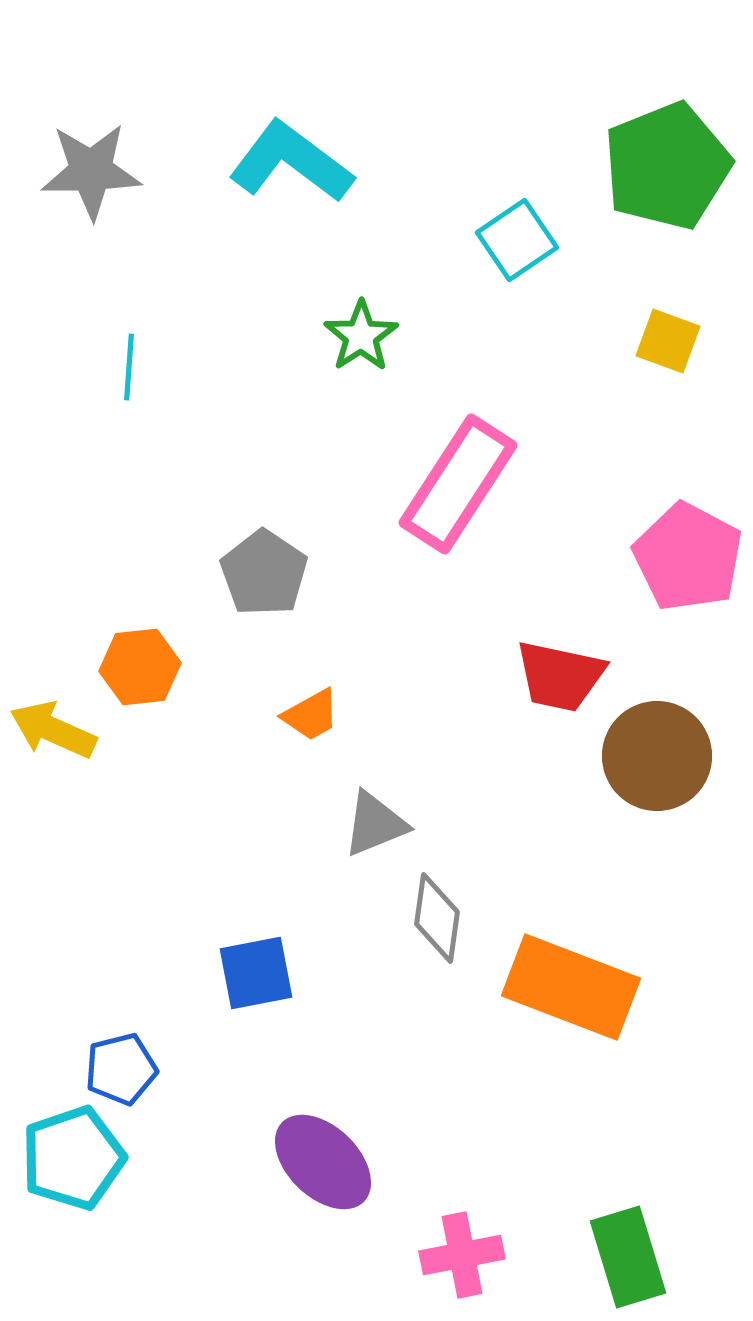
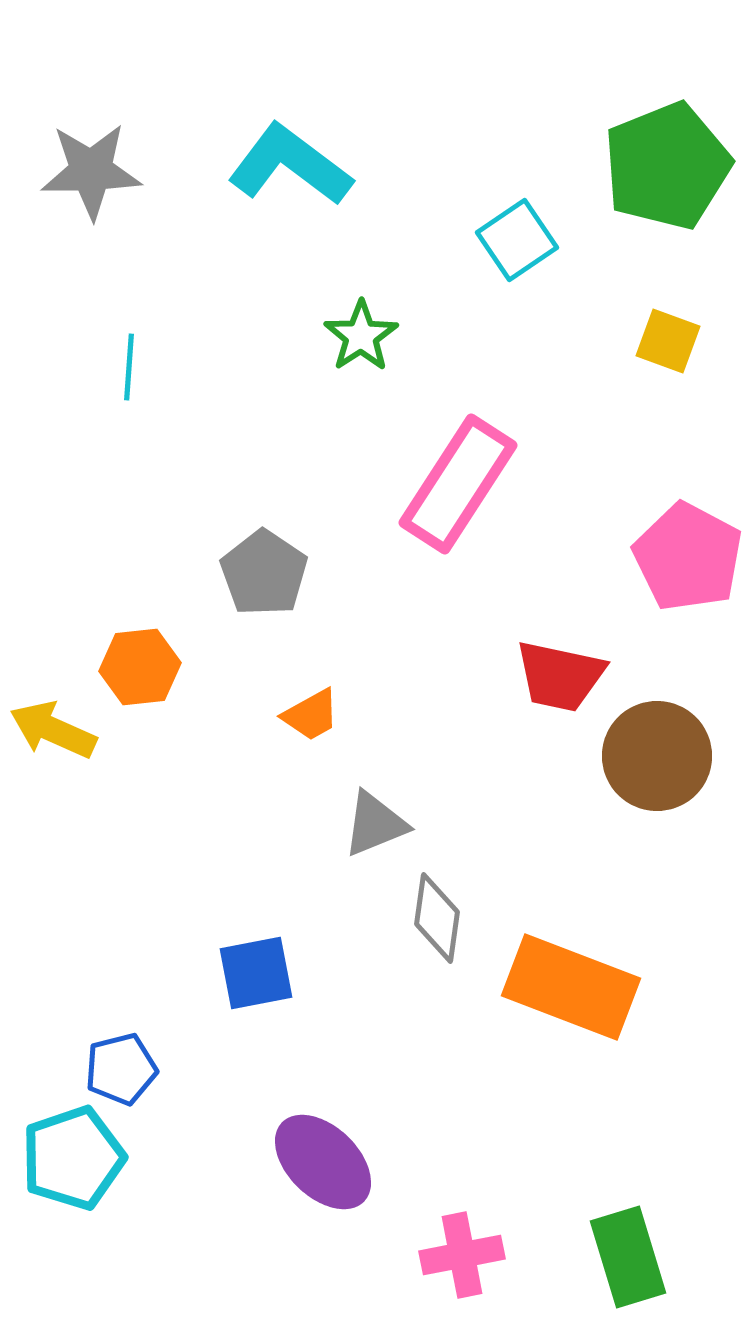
cyan L-shape: moved 1 px left, 3 px down
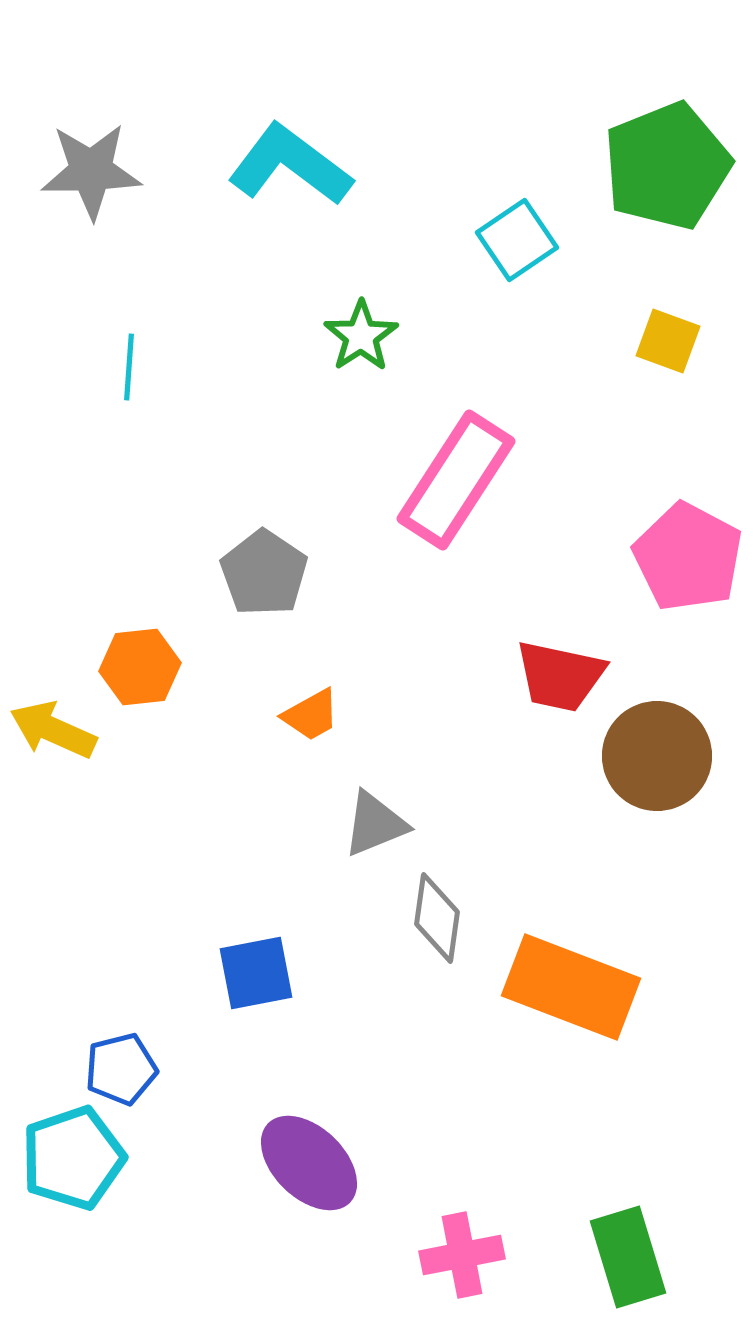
pink rectangle: moved 2 px left, 4 px up
purple ellipse: moved 14 px left, 1 px down
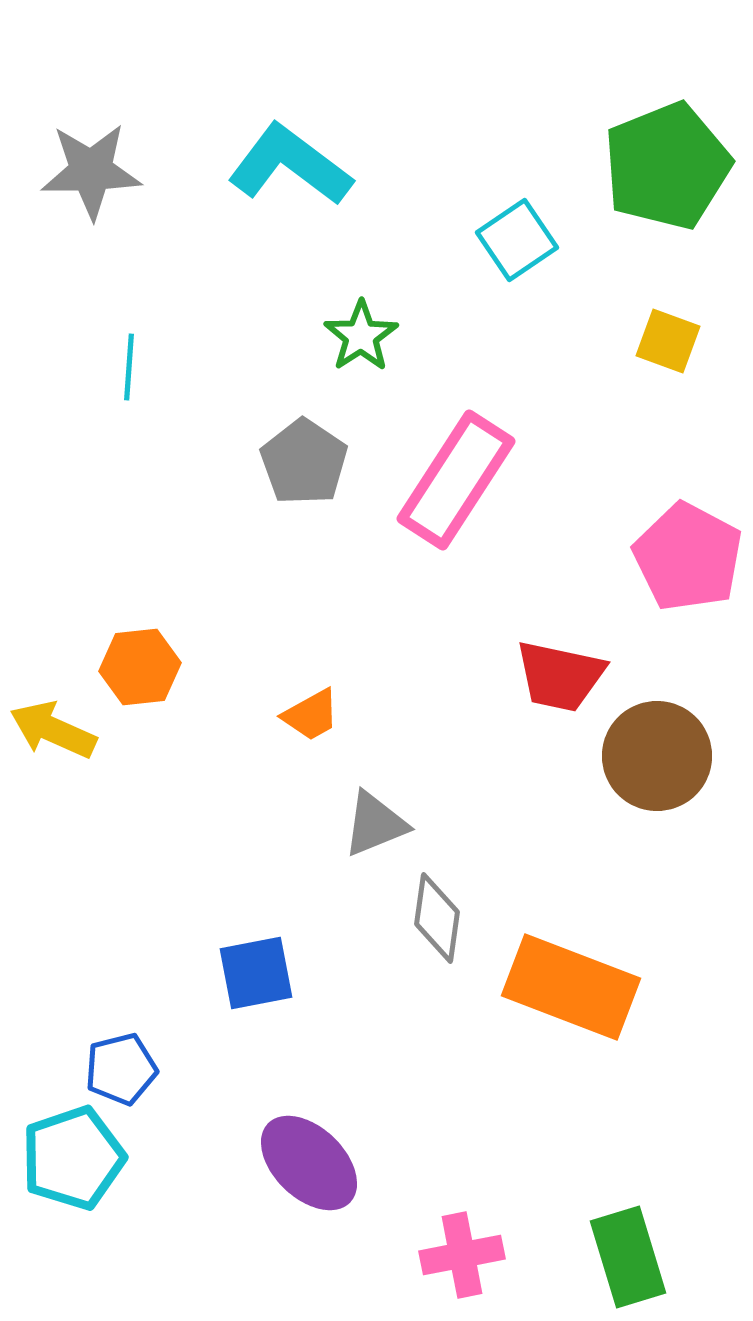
gray pentagon: moved 40 px right, 111 px up
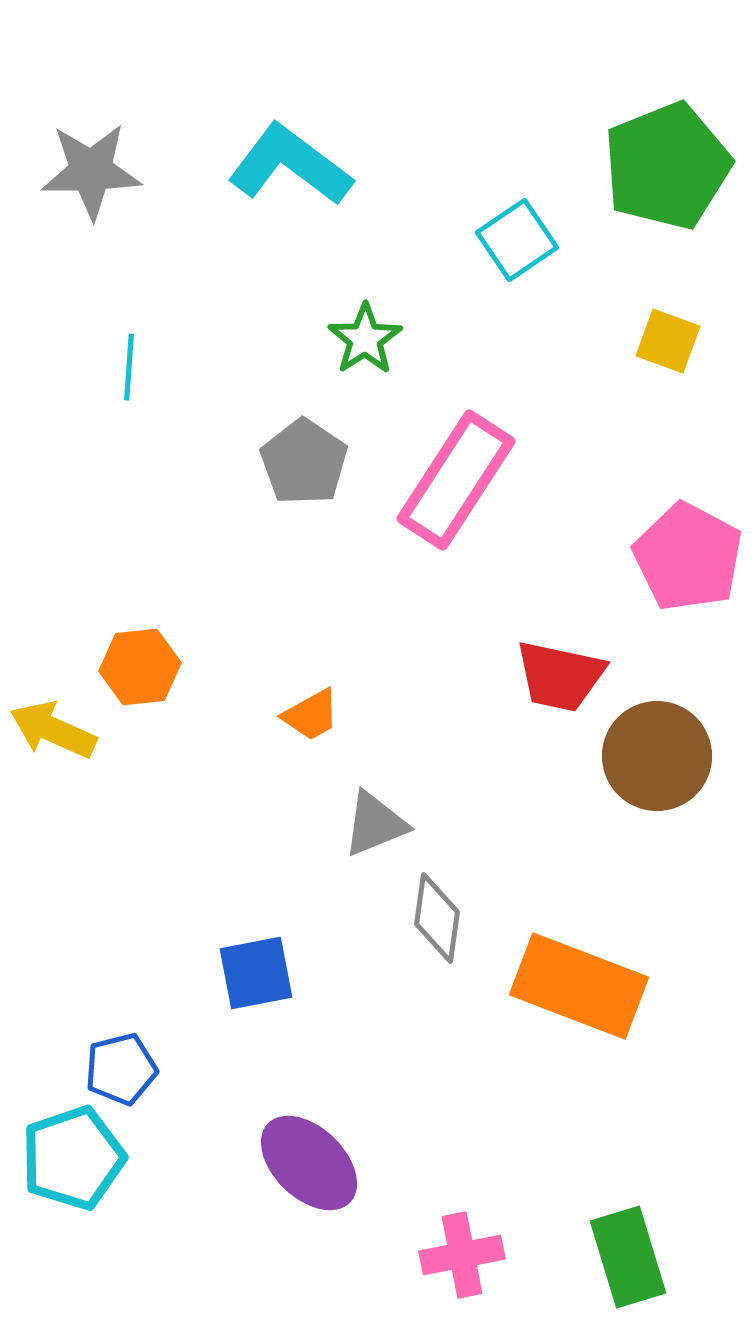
green star: moved 4 px right, 3 px down
orange rectangle: moved 8 px right, 1 px up
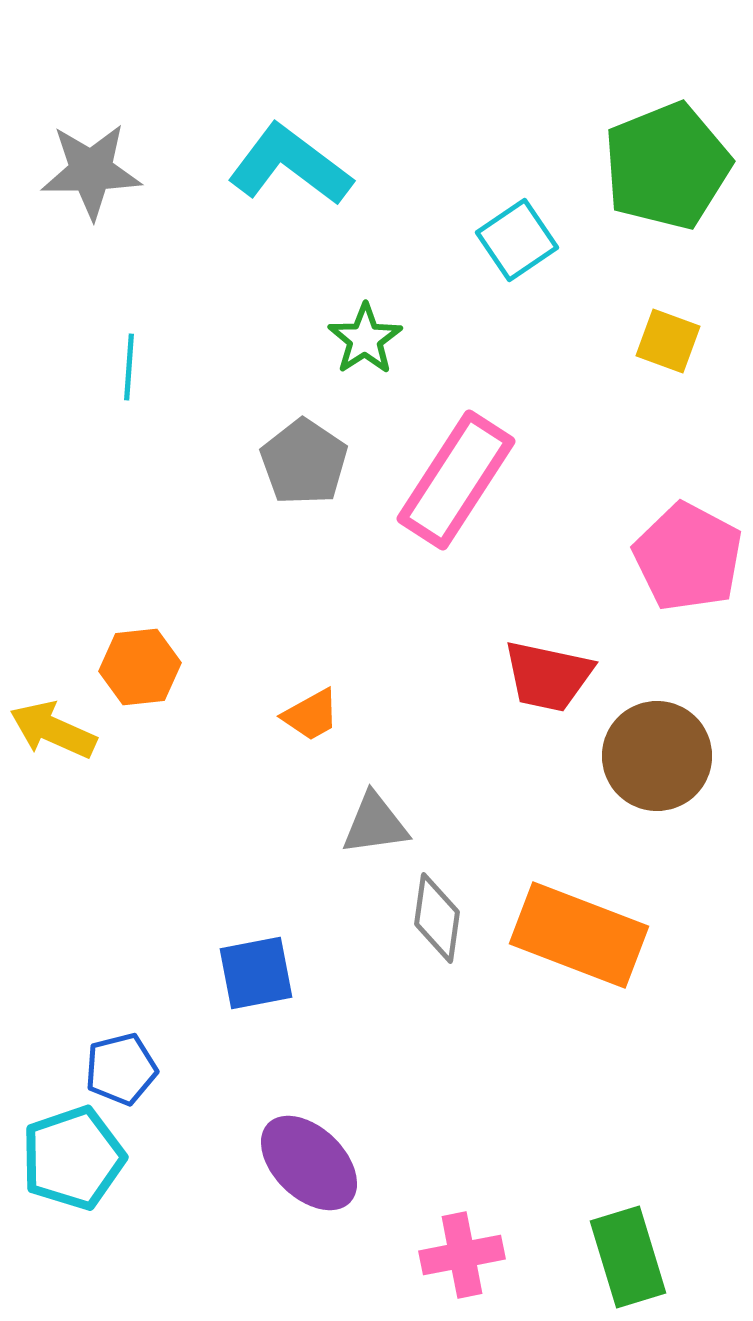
red trapezoid: moved 12 px left
gray triangle: rotated 14 degrees clockwise
orange rectangle: moved 51 px up
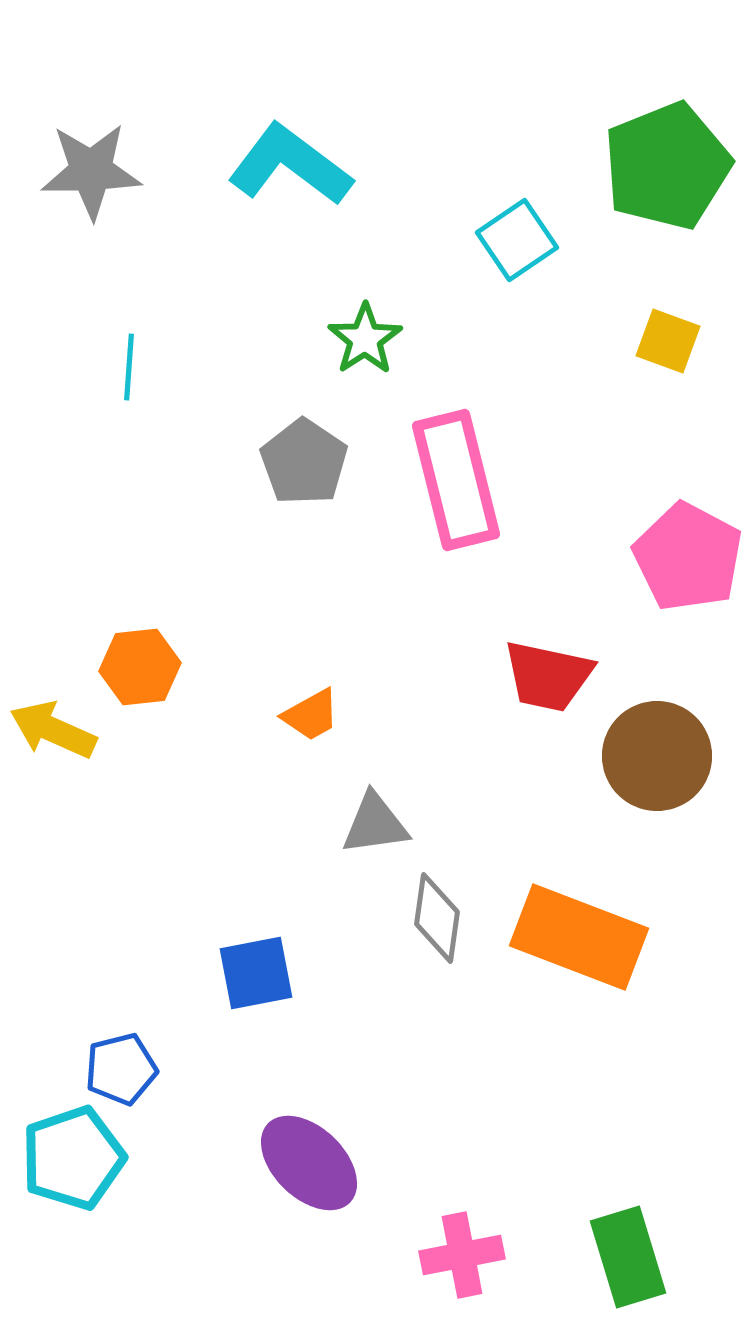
pink rectangle: rotated 47 degrees counterclockwise
orange rectangle: moved 2 px down
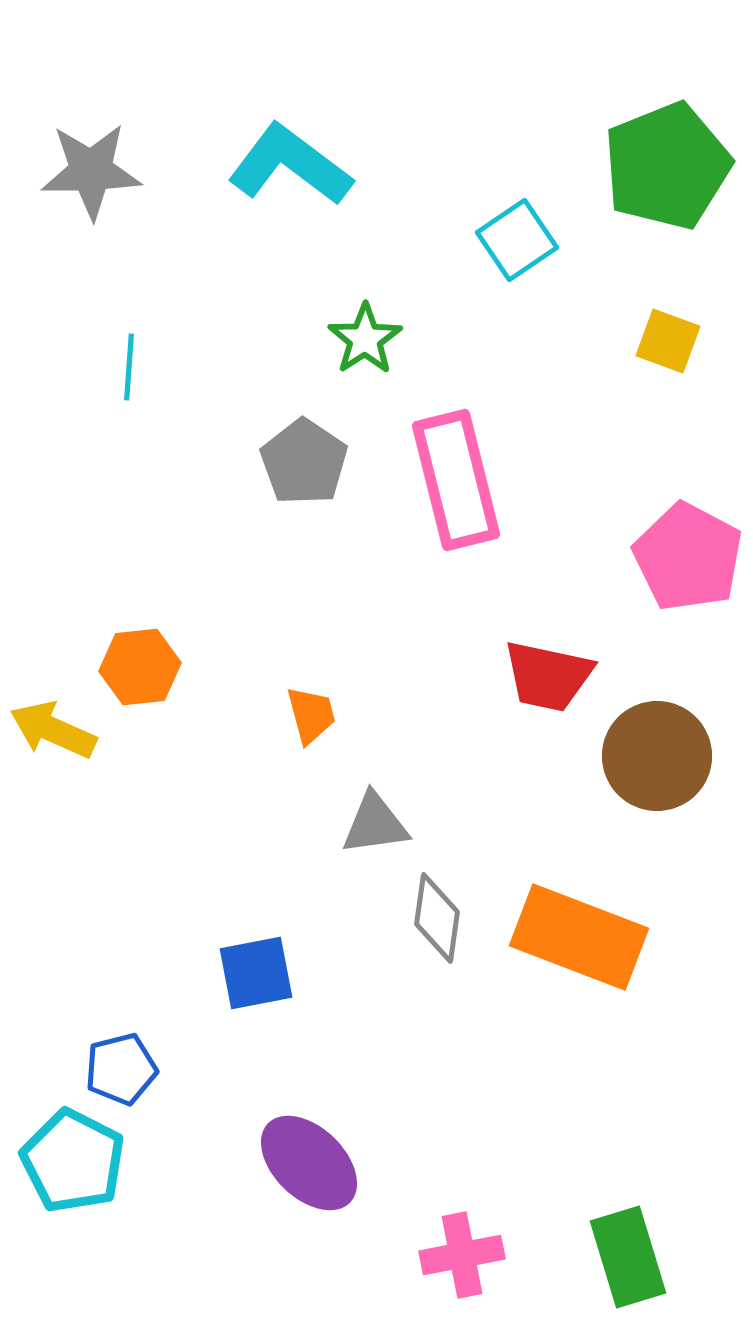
orange trapezoid: rotated 76 degrees counterclockwise
cyan pentagon: moved 3 px down; rotated 26 degrees counterclockwise
